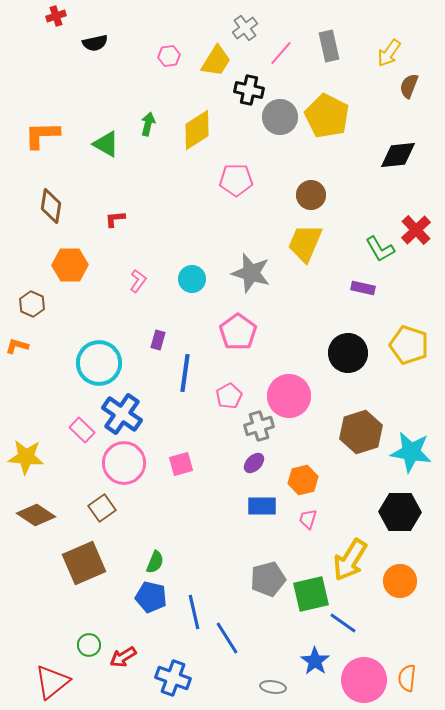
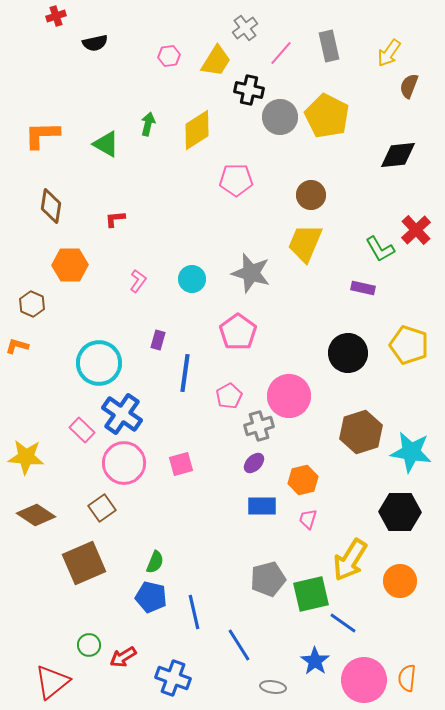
blue line at (227, 638): moved 12 px right, 7 px down
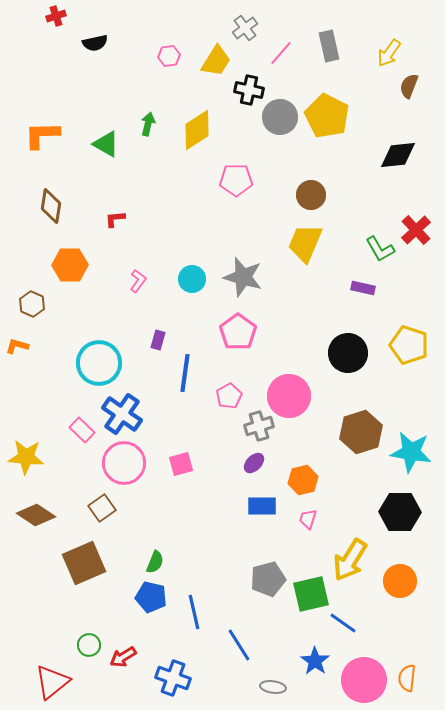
gray star at (251, 273): moved 8 px left, 4 px down
